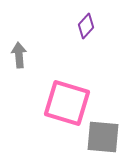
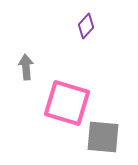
gray arrow: moved 7 px right, 12 px down
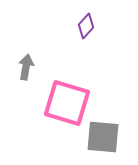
gray arrow: rotated 15 degrees clockwise
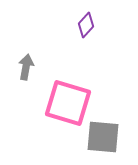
purple diamond: moved 1 px up
pink square: moved 1 px right
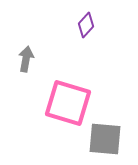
gray arrow: moved 8 px up
gray square: moved 2 px right, 2 px down
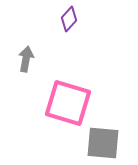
purple diamond: moved 17 px left, 6 px up
gray square: moved 2 px left, 4 px down
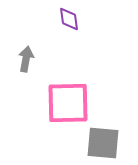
purple diamond: rotated 50 degrees counterclockwise
pink square: rotated 18 degrees counterclockwise
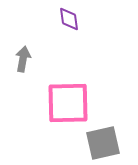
gray arrow: moved 3 px left
gray square: rotated 18 degrees counterclockwise
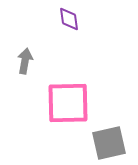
gray arrow: moved 2 px right, 2 px down
gray square: moved 6 px right
